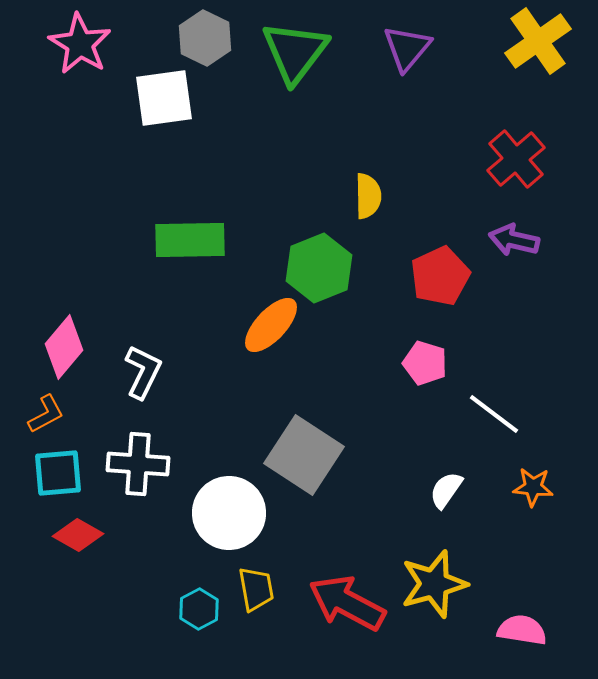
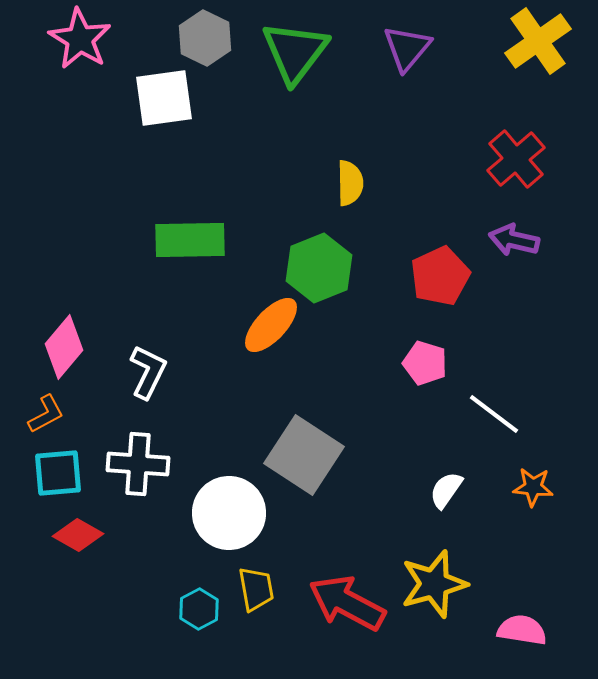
pink star: moved 5 px up
yellow semicircle: moved 18 px left, 13 px up
white L-shape: moved 5 px right
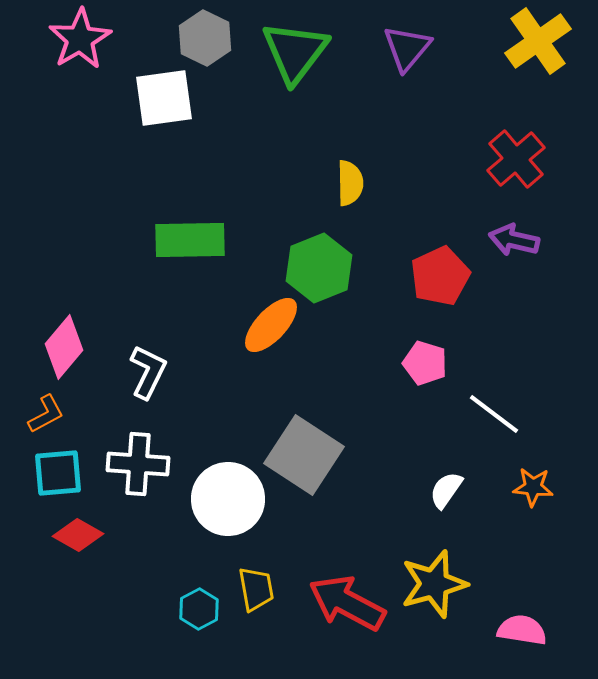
pink star: rotated 10 degrees clockwise
white circle: moved 1 px left, 14 px up
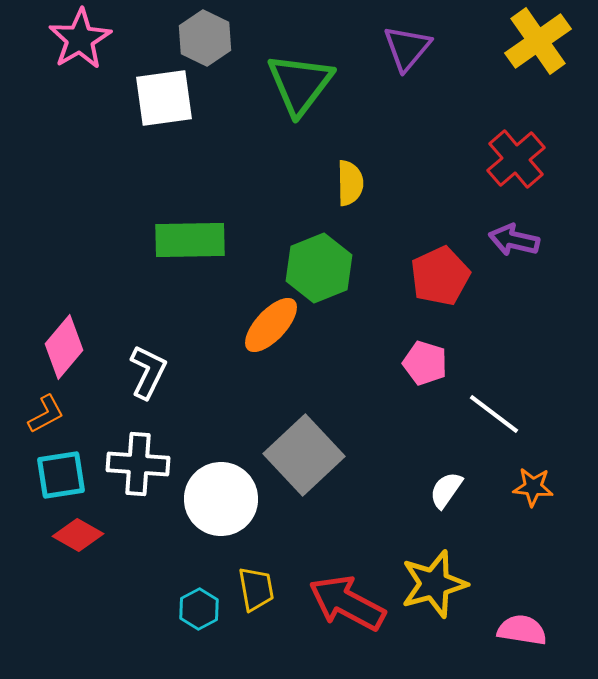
green triangle: moved 5 px right, 32 px down
gray square: rotated 14 degrees clockwise
cyan square: moved 3 px right, 2 px down; rotated 4 degrees counterclockwise
white circle: moved 7 px left
